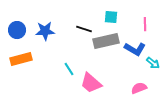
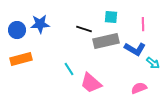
pink line: moved 2 px left
blue star: moved 5 px left, 7 px up
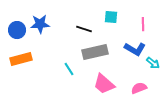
gray rectangle: moved 11 px left, 11 px down
pink trapezoid: moved 13 px right, 1 px down
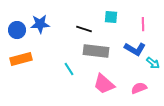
gray rectangle: moved 1 px right, 1 px up; rotated 20 degrees clockwise
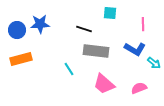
cyan square: moved 1 px left, 4 px up
cyan arrow: moved 1 px right
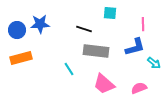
blue L-shape: moved 2 px up; rotated 45 degrees counterclockwise
orange rectangle: moved 1 px up
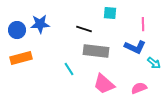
blue L-shape: rotated 40 degrees clockwise
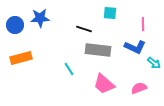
blue star: moved 6 px up
blue circle: moved 2 px left, 5 px up
gray rectangle: moved 2 px right, 1 px up
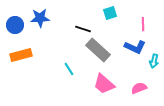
cyan square: rotated 24 degrees counterclockwise
black line: moved 1 px left
gray rectangle: rotated 35 degrees clockwise
orange rectangle: moved 3 px up
cyan arrow: moved 2 px up; rotated 64 degrees clockwise
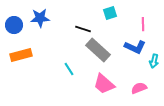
blue circle: moved 1 px left
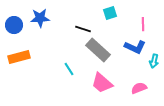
orange rectangle: moved 2 px left, 2 px down
pink trapezoid: moved 2 px left, 1 px up
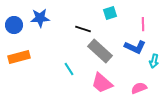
gray rectangle: moved 2 px right, 1 px down
